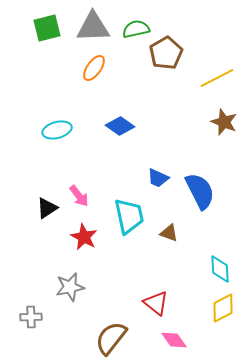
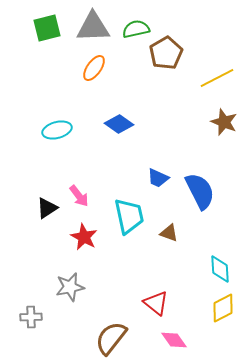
blue diamond: moved 1 px left, 2 px up
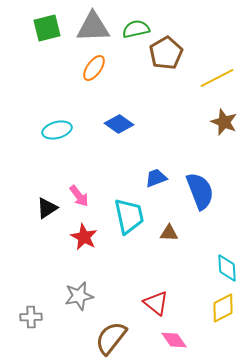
blue trapezoid: moved 2 px left; rotated 135 degrees clockwise
blue semicircle: rotated 6 degrees clockwise
brown triangle: rotated 18 degrees counterclockwise
cyan diamond: moved 7 px right, 1 px up
gray star: moved 9 px right, 9 px down
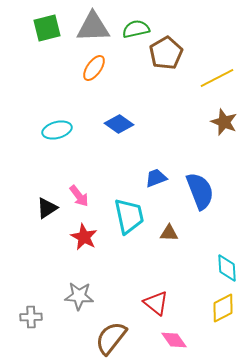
gray star: rotated 16 degrees clockwise
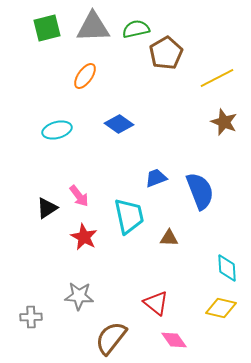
orange ellipse: moved 9 px left, 8 px down
brown triangle: moved 5 px down
yellow diamond: moved 2 px left; rotated 40 degrees clockwise
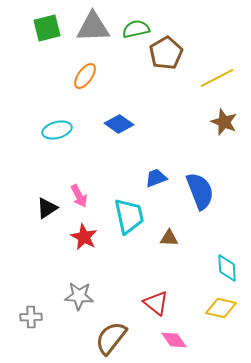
pink arrow: rotated 10 degrees clockwise
